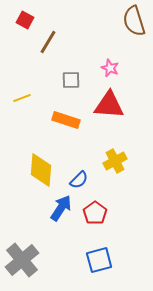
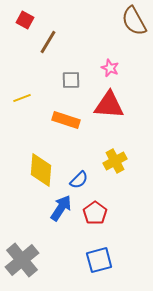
brown semicircle: rotated 12 degrees counterclockwise
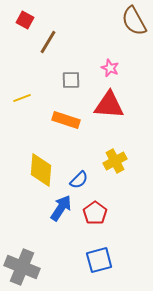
gray cross: moved 7 px down; rotated 28 degrees counterclockwise
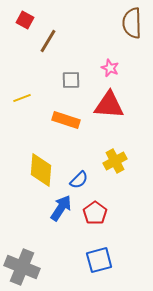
brown semicircle: moved 2 px left, 2 px down; rotated 28 degrees clockwise
brown line: moved 1 px up
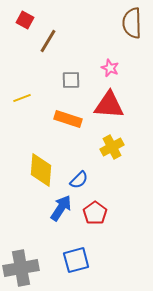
orange rectangle: moved 2 px right, 1 px up
yellow cross: moved 3 px left, 14 px up
blue square: moved 23 px left
gray cross: moved 1 px left, 1 px down; rotated 32 degrees counterclockwise
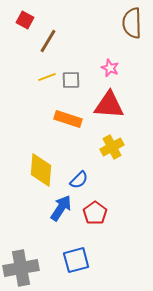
yellow line: moved 25 px right, 21 px up
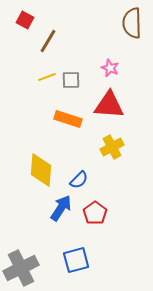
gray cross: rotated 16 degrees counterclockwise
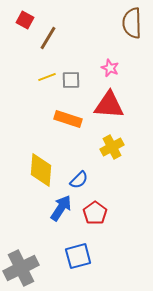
brown line: moved 3 px up
blue square: moved 2 px right, 4 px up
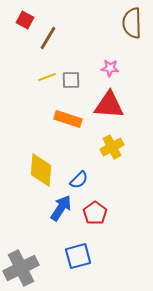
pink star: rotated 18 degrees counterclockwise
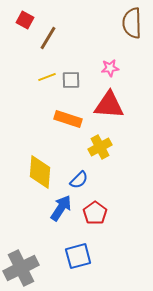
pink star: rotated 12 degrees counterclockwise
yellow cross: moved 12 px left
yellow diamond: moved 1 px left, 2 px down
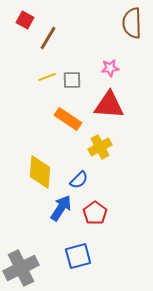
gray square: moved 1 px right
orange rectangle: rotated 16 degrees clockwise
